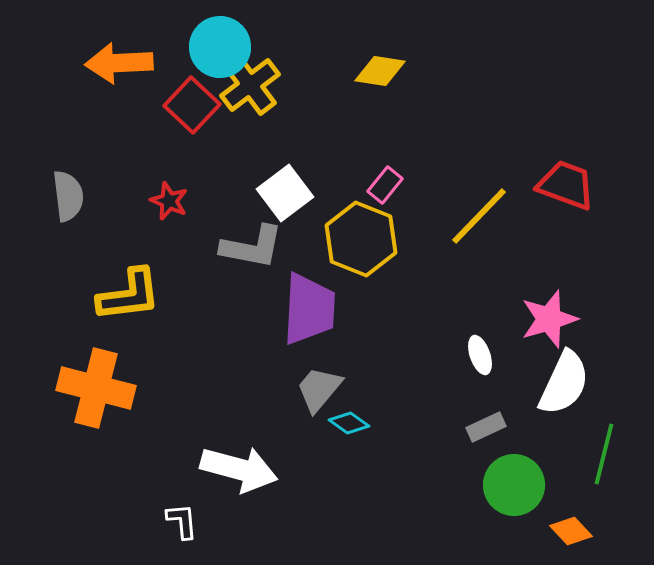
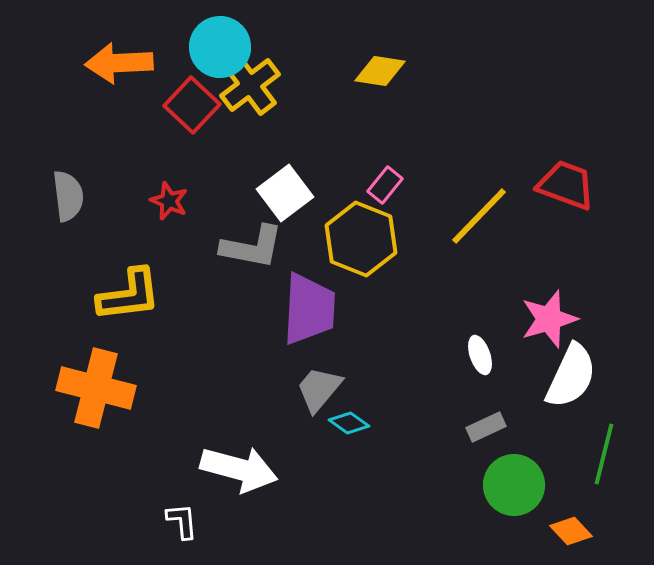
white semicircle: moved 7 px right, 7 px up
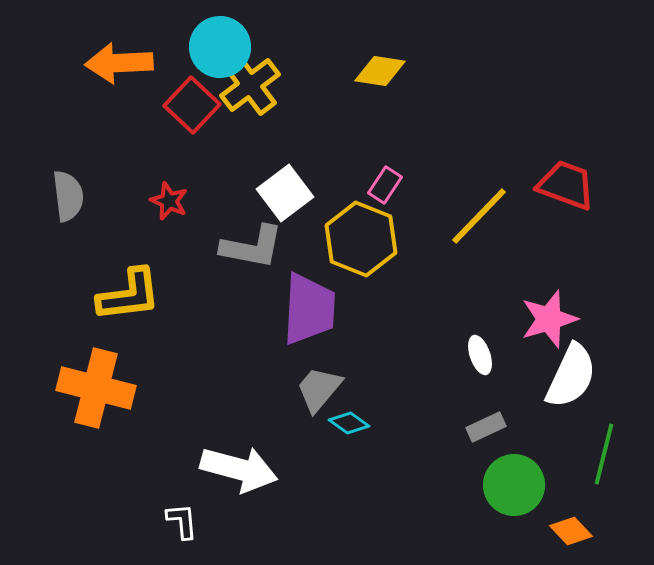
pink rectangle: rotated 6 degrees counterclockwise
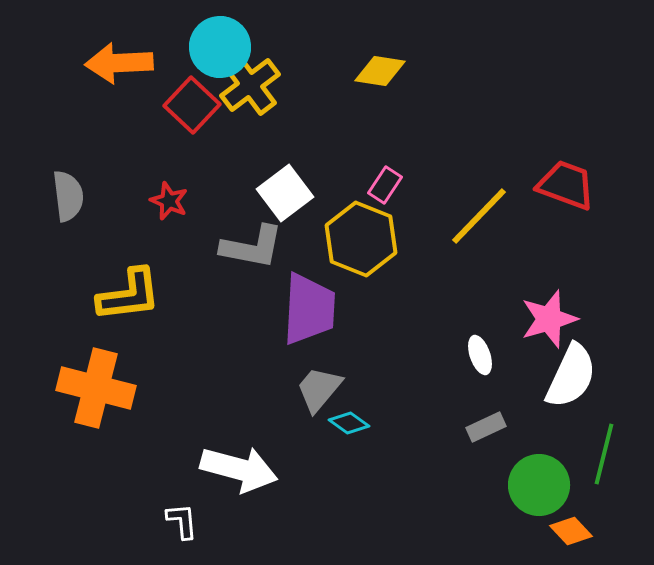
green circle: moved 25 px right
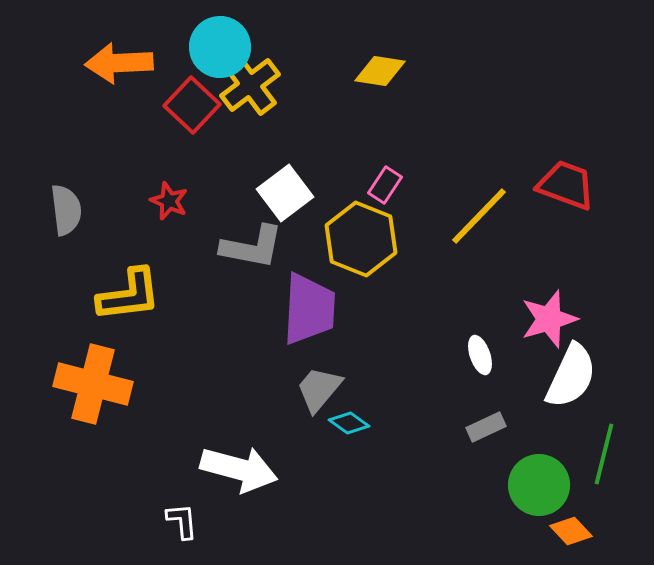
gray semicircle: moved 2 px left, 14 px down
orange cross: moved 3 px left, 4 px up
